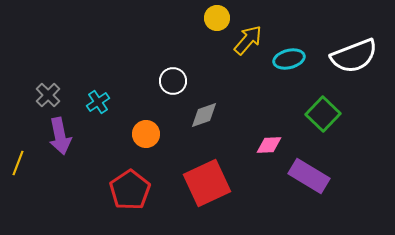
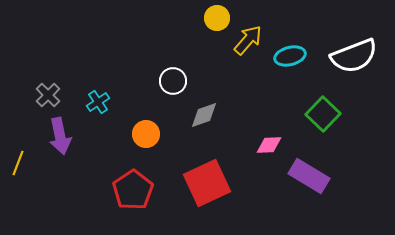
cyan ellipse: moved 1 px right, 3 px up
red pentagon: moved 3 px right
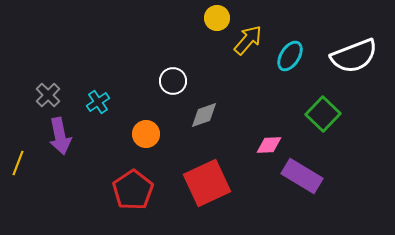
cyan ellipse: rotated 44 degrees counterclockwise
purple rectangle: moved 7 px left
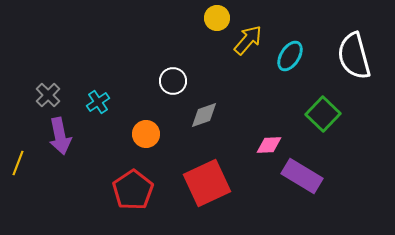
white semicircle: rotated 96 degrees clockwise
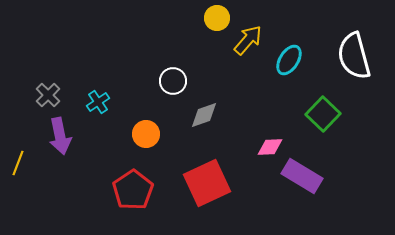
cyan ellipse: moved 1 px left, 4 px down
pink diamond: moved 1 px right, 2 px down
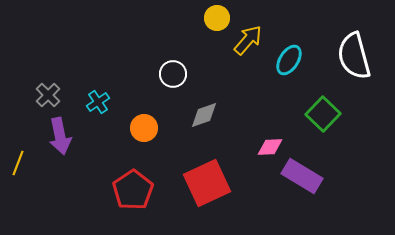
white circle: moved 7 px up
orange circle: moved 2 px left, 6 px up
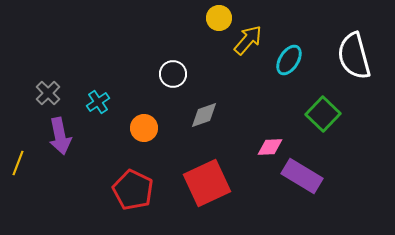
yellow circle: moved 2 px right
gray cross: moved 2 px up
red pentagon: rotated 12 degrees counterclockwise
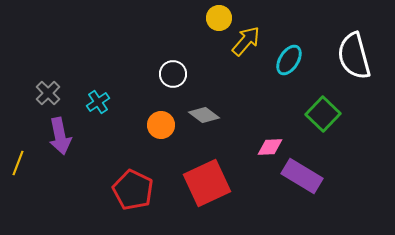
yellow arrow: moved 2 px left, 1 px down
gray diamond: rotated 56 degrees clockwise
orange circle: moved 17 px right, 3 px up
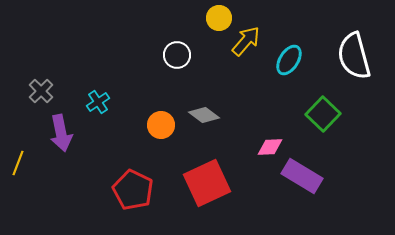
white circle: moved 4 px right, 19 px up
gray cross: moved 7 px left, 2 px up
purple arrow: moved 1 px right, 3 px up
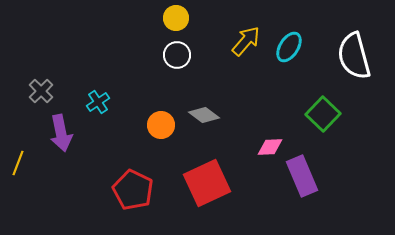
yellow circle: moved 43 px left
cyan ellipse: moved 13 px up
purple rectangle: rotated 36 degrees clockwise
